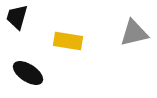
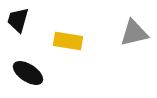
black trapezoid: moved 1 px right, 3 px down
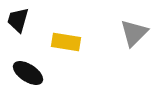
gray triangle: rotated 32 degrees counterclockwise
yellow rectangle: moved 2 px left, 1 px down
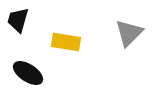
gray triangle: moved 5 px left
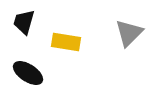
black trapezoid: moved 6 px right, 2 px down
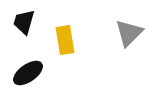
yellow rectangle: moved 1 px left, 2 px up; rotated 72 degrees clockwise
black ellipse: rotated 68 degrees counterclockwise
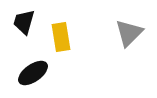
yellow rectangle: moved 4 px left, 3 px up
black ellipse: moved 5 px right
